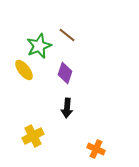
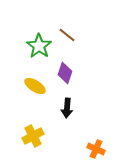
green star: rotated 15 degrees counterclockwise
yellow ellipse: moved 11 px right, 16 px down; rotated 20 degrees counterclockwise
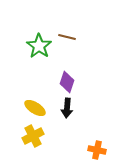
brown line: moved 2 px down; rotated 24 degrees counterclockwise
purple diamond: moved 2 px right, 9 px down
yellow ellipse: moved 22 px down
orange cross: moved 1 px right, 1 px down; rotated 12 degrees counterclockwise
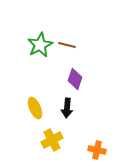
brown line: moved 8 px down
green star: moved 1 px right, 1 px up; rotated 10 degrees clockwise
purple diamond: moved 8 px right, 3 px up
yellow ellipse: rotated 35 degrees clockwise
yellow cross: moved 19 px right, 4 px down
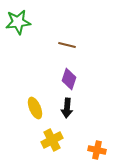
green star: moved 22 px left, 23 px up; rotated 20 degrees clockwise
purple diamond: moved 6 px left
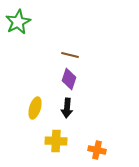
green star: rotated 20 degrees counterclockwise
brown line: moved 3 px right, 10 px down
yellow ellipse: rotated 40 degrees clockwise
yellow cross: moved 4 px right, 1 px down; rotated 30 degrees clockwise
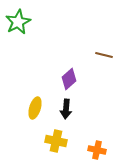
brown line: moved 34 px right
purple diamond: rotated 30 degrees clockwise
black arrow: moved 1 px left, 1 px down
yellow cross: rotated 10 degrees clockwise
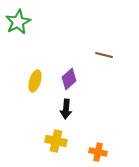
yellow ellipse: moved 27 px up
orange cross: moved 1 px right, 2 px down
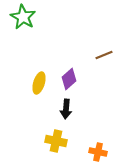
green star: moved 5 px right, 5 px up; rotated 15 degrees counterclockwise
brown line: rotated 36 degrees counterclockwise
yellow ellipse: moved 4 px right, 2 px down
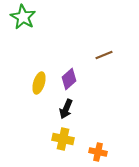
black arrow: rotated 18 degrees clockwise
yellow cross: moved 7 px right, 2 px up
